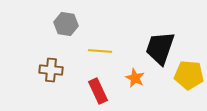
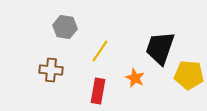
gray hexagon: moved 1 px left, 3 px down
yellow line: rotated 60 degrees counterclockwise
red rectangle: rotated 35 degrees clockwise
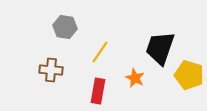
yellow line: moved 1 px down
yellow pentagon: rotated 12 degrees clockwise
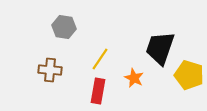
gray hexagon: moved 1 px left
yellow line: moved 7 px down
brown cross: moved 1 px left
orange star: moved 1 px left
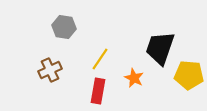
brown cross: rotated 30 degrees counterclockwise
yellow pentagon: rotated 12 degrees counterclockwise
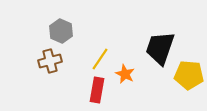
gray hexagon: moved 3 px left, 4 px down; rotated 15 degrees clockwise
brown cross: moved 9 px up; rotated 10 degrees clockwise
orange star: moved 9 px left, 4 px up
red rectangle: moved 1 px left, 1 px up
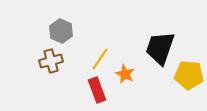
brown cross: moved 1 px right
red rectangle: rotated 30 degrees counterclockwise
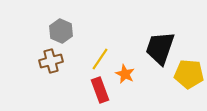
yellow pentagon: moved 1 px up
red rectangle: moved 3 px right
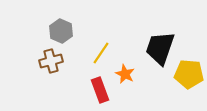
yellow line: moved 1 px right, 6 px up
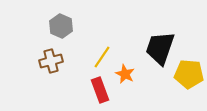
gray hexagon: moved 5 px up
yellow line: moved 1 px right, 4 px down
